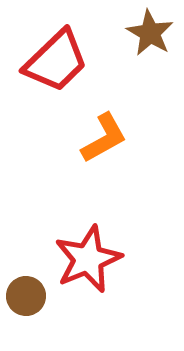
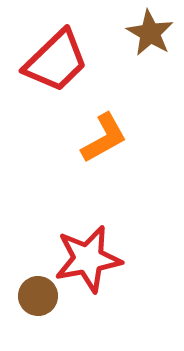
red star: rotated 12 degrees clockwise
brown circle: moved 12 px right
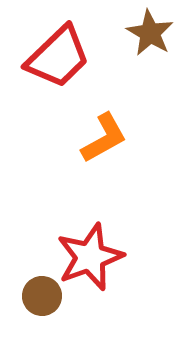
red trapezoid: moved 2 px right, 4 px up
red star: moved 2 px right, 2 px up; rotated 10 degrees counterclockwise
brown circle: moved 4 px right
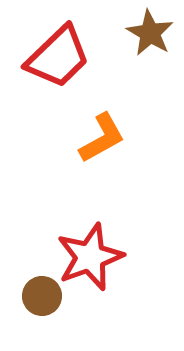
orange L-shape: moved 2 px left
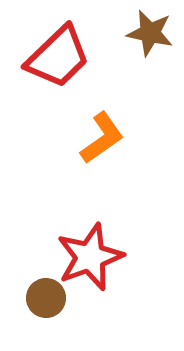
brown star: rotated 18 degrees counterclockwise
orange L-shape: rotated 6 degrees counterclockwise
brown circle: moved 4 px right, 2 px down
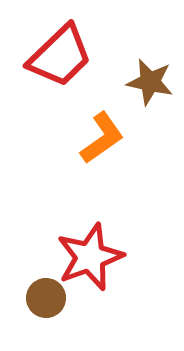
brown star: moved 49 px down
red trapezoid: moved 2 px right, 1 px up
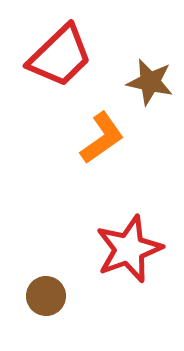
red star: moved 39 px right, 8 px up
brown circle: moved 2 px up
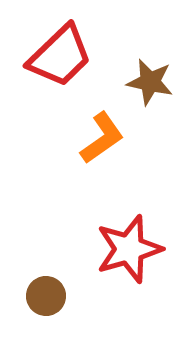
red star: rotated 4 degrees clockwise
